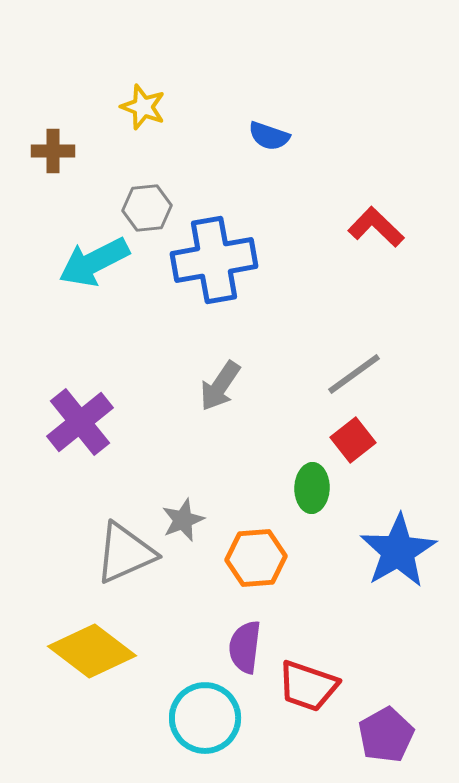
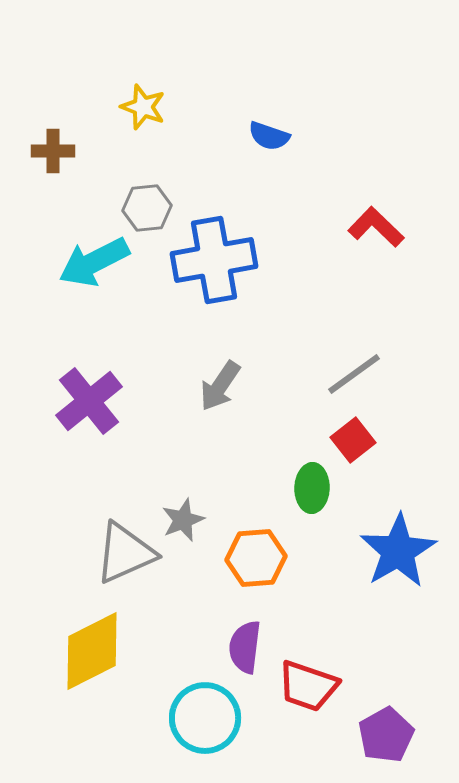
purple cross: moved 9 px right, 21 px up
yellow diamond: rotated 64 degrees counterclockwise
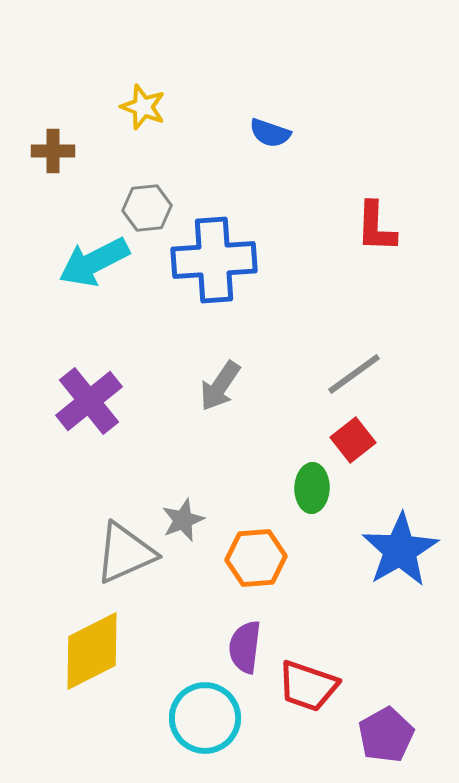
blue semicircle: moved 1 px right, 3 px up
red L-shape: rotated 132 degrees counterclockwise
blue cross: rotated 6 degrees clockwise
blue star: moved 2 px right, 1 px up
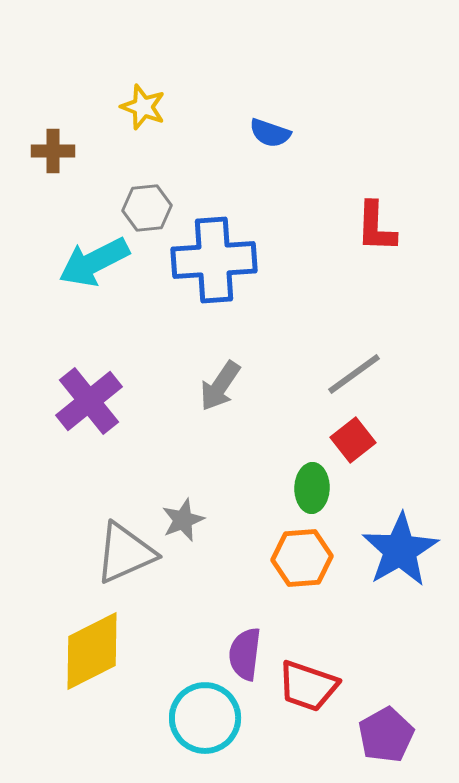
orange hexagon: moved 46 px right
purple semicircle: moved 7 px down
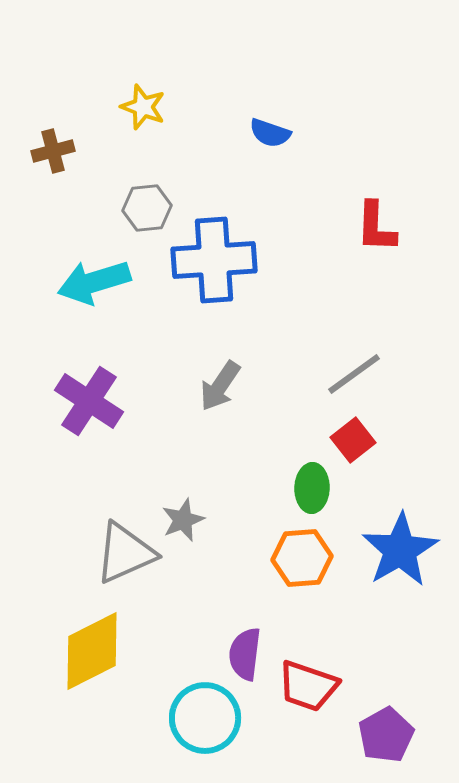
brown cross: rotated 15 degrees counterclockwise
cyan arrow: moved 20 px down; rotated 10 degrees clockwise
purple cross: rotated 18 degrees counterclockwise
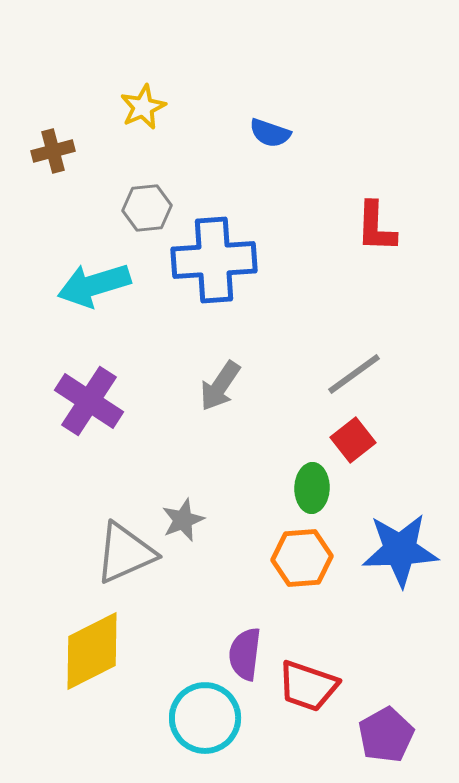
yellow star: rotated 27 degrees clockwise
cyan arrow: moved 3 px down
blue star: rotated 28 degrees clockwise
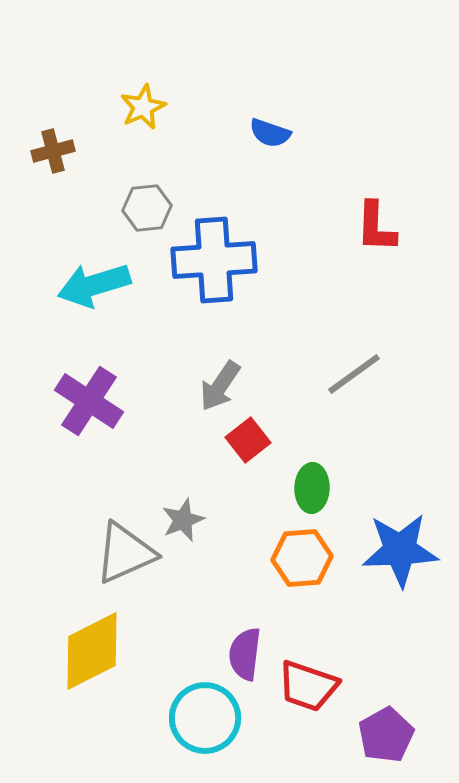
red square: moved 105 px left
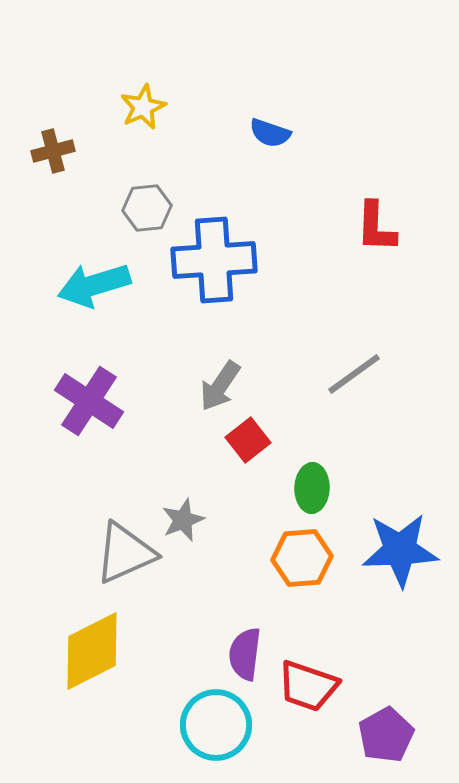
cyan circle: moved 11 px right, 7 px down
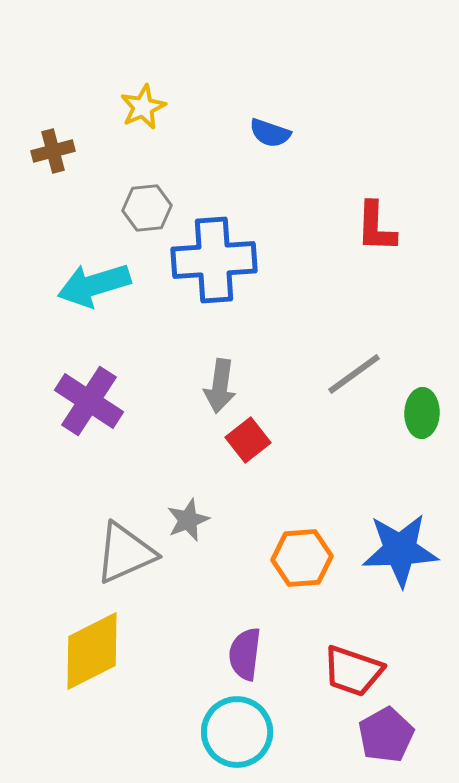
gray arrow: rotated 26 degrees counterclockwise
green ellipse: moved 110 px right, 75 px up
gray star: moved 5 px right
red trapezoid: moved 45 px right, 15 px up
cyan circle: moved 21 px right, 7 px down
